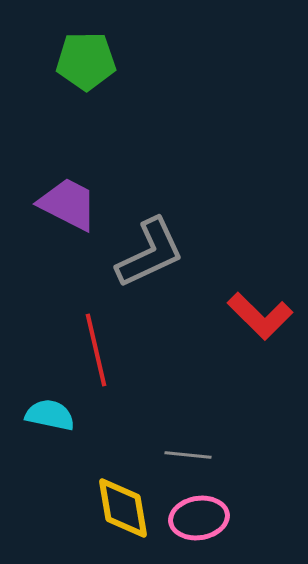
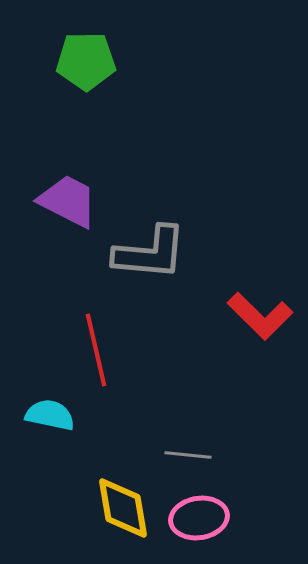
purple trapezoid: moved 3 px up
gray L-shape: rotated 30 degrees clockwise
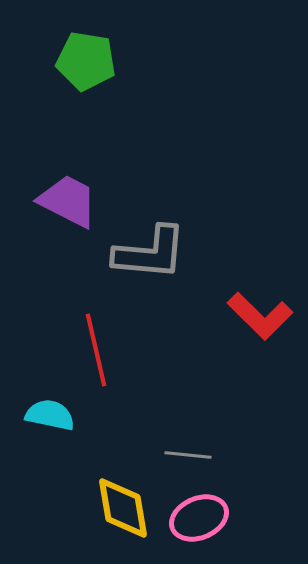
green pentagon: rotated 10 degrees clockwise
pink ellipse: rotated 14 degrees counterclockwise
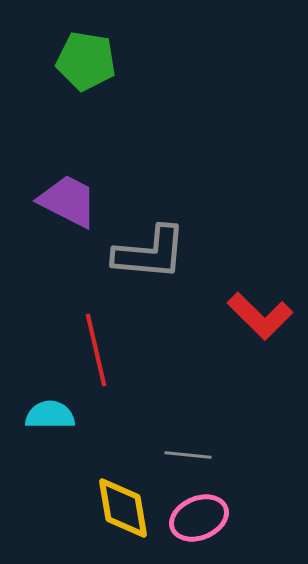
cyan semicircle: rotated 12 degrees counterclockwise
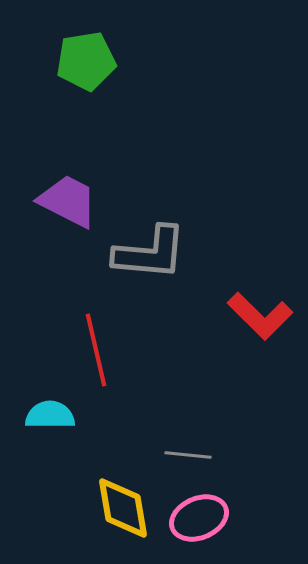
green pentagon: rotated 18 degrees counterclockwise
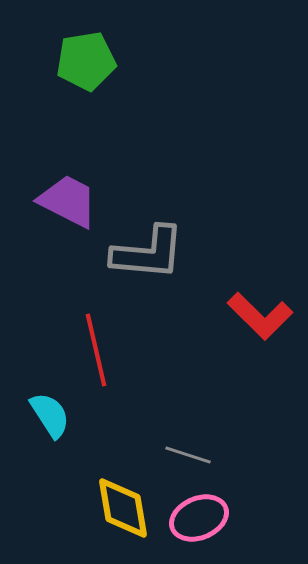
gray L-shape: moved 2 px left
cyan semicircle: rotated 57 degrees clockwise
gray line: rotated 12 degrees clockwise
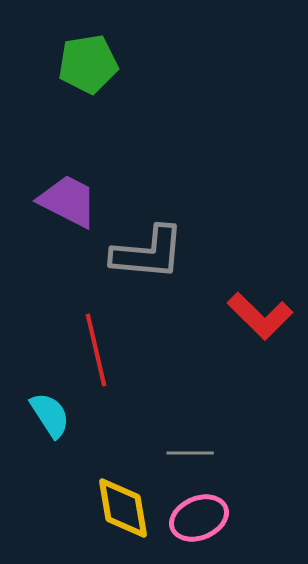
green pentagon: moved 2 px right, 3 px down
gray line: moved 2 px right, 2 px up; rotated 18 degrees counterclockwise
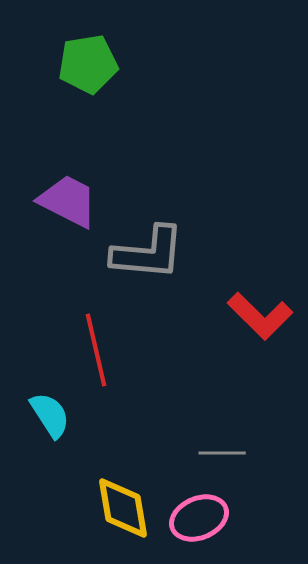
gray line: moved 32 px right
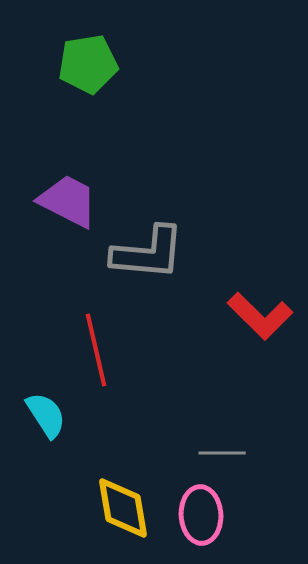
cyan semicircle: moved 4 px left
pink ellipse: moved 2 px right, 3 px up; rotated 70 degrees counterclockwise
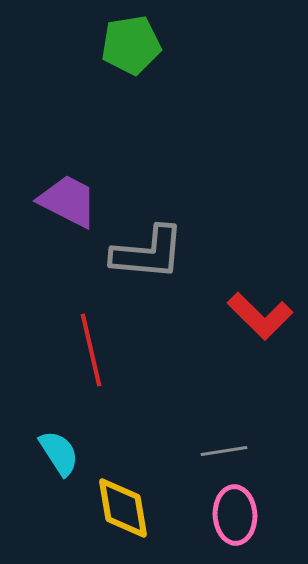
green pentagon: moved 43 px right, 19 px up
red line: moved 5 px left
cyan semicircle: moved 13 px right, 38 px down
gray line: moved 2 px right, 2 px up; rotated 9 degrees counterclockwise
pink ellipse: moved 34 px right
